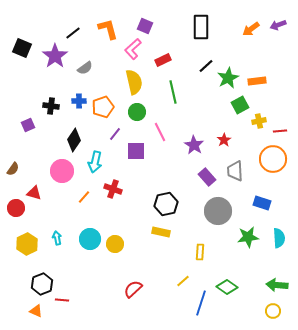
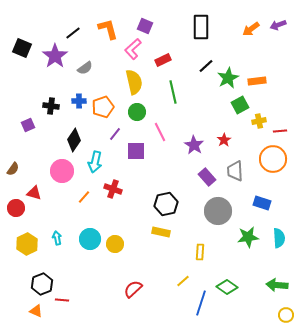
yellow circle at (273, 311): moved 13 px right, 4 px down
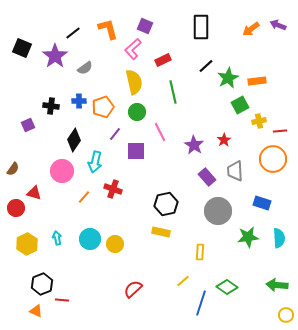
purple arrow at (278, 25): rotated 42 degrees clockwise
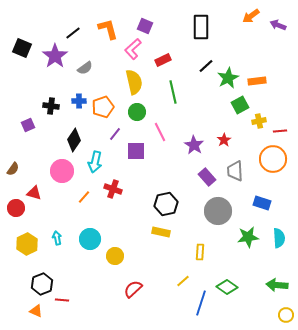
orange arrow at (251, 29): moved 13 px up
yellow circle at (115, 244): moved 12 px down
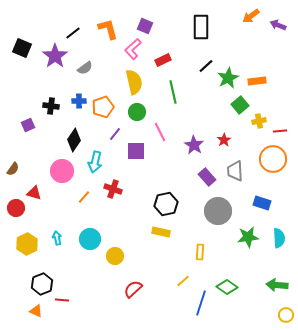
green square at (240, 105): rotated 12 degrees counterclockwise
